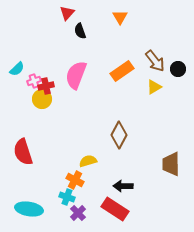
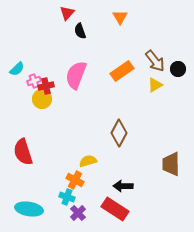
yellow triangle: moved 1 px right, 2 px up
brown diamond: moved 2 px up
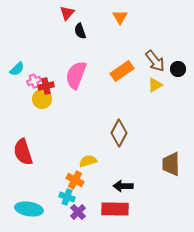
red rectangle: rotated 32 degrees counterclockwise
purple cross: moved 1 px up
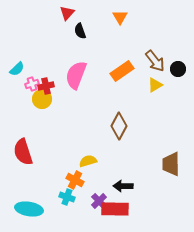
pink cross: moved 2 px left, 3 px down
brown diamond: moved 7 px up
purple cross: moved 21 px right, 11 px up
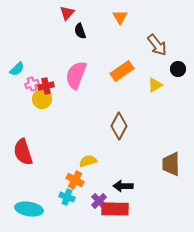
brown arrow: moved 2 px right, 16 px up
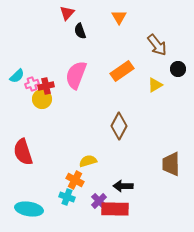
orange triangle: moved 1 px left
cyan semicircle: moved 7 px down
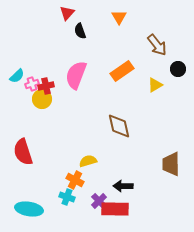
brown diamond: rotated 40 degrees counterclockwise
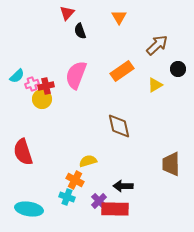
brown arrow: rotated 95 degrees counterclockwise
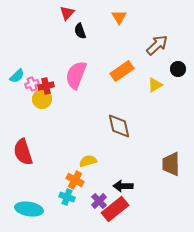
red rectangle: rotated 40 degrees counterclockwise
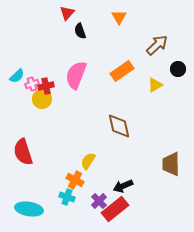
yellow semicircle: rotated 42 degrees counterclockwise
black arrow: rotated 24 degrees counterclockwise
